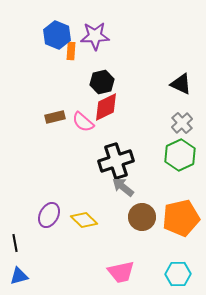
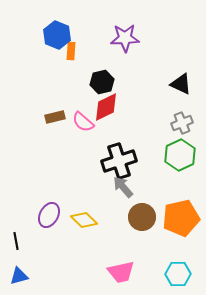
purple star: moved 30 px right, 2 px down
gray cross: rotated 20 degrees clockwise
black cross: moved 3 px right
gray arrow: rotated 10 degrees clockwise
black line: moved 1 px right, 2 px up
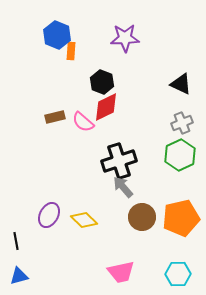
black hexagon: rotated 25 degrees counterclockwise
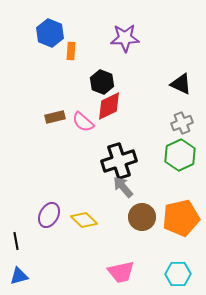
blue hexagon: moved 7 px left, 2 px up
red diamond: moved 3 px right, 1 px up
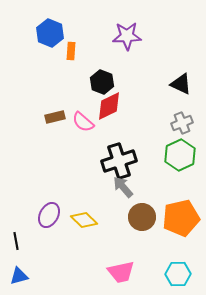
purple star: moved 2 px right, 2 px up
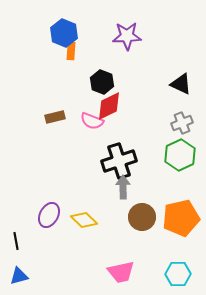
blue hexagon: moved 14 px right
pink semicircle: moved 9 px right, 1 px up; rotated 20 degrees counterclockwise
gray arrow: rotated 40 degrees clockwise
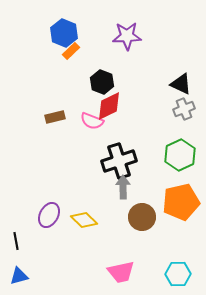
orange rectangle: rotated 42 degrees clockwise
gray cross: moved 2 px right, 14 px up
orange pentagon: moved 16 px up
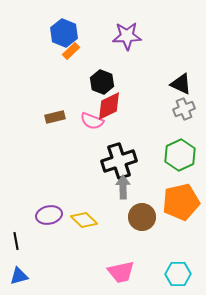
purple ellipse: rotated 50 degrees clockwise
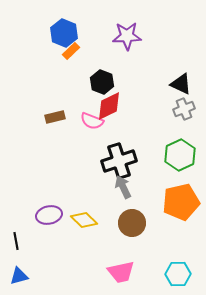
gray arrow: rotated 25 degrees counterclockwise
brown circle: moved 10 px left, 6 px down
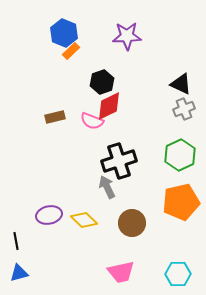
black hexagon: rotated 20 degrees clockwise
gray arrow: moved 16 px left
blue triangle: moved 3 px up
